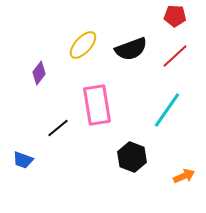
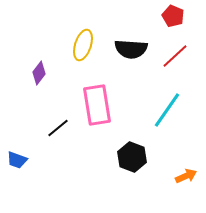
red pentagon: moved 2 px left; rotated 20 degrees clockwise
yellow ellipse: rotated 24 degrees counterclockwise
black semicircle: rotated 24 degrees clockwise
blue trapezoid: moved 6 px left
orange arrow: moved 2 px right
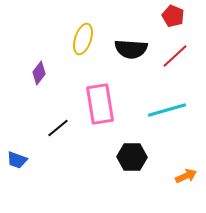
yellow ellipse: moved 6 px up
pink rectangle: moved 3 px right, 1 px up
cyan line: rotated 39 degrees clockwise
black hexagon: rotated 20 degrees counterclockwise
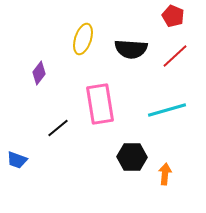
orange arrow: moved 21 px left, 2 px up; rotated 60 degrees counterclockwise
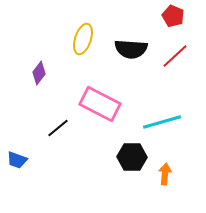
pink rectangle: rotated 54 degrees counterclockwise
cyan line: moved 5 px left, 12 px down
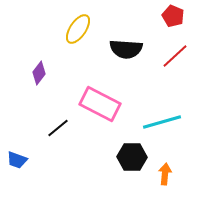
yellow ellipse: moved 5 px left, 10 px up; rotated 16 degrees clockwise
black semicircle: moved 5 px left
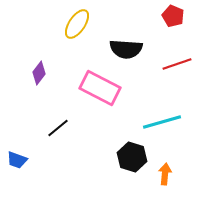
yellow ellipse: moved 1 px left, 5 px up
red line: moved 2 px right, 8 px down; rotated 24 degrees clockwise
pink rectangle: moved 16 px up
black hexagon: rotated 16 degrees clockwise
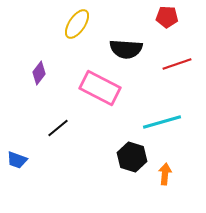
red pentagon: moved 6 px left, 1 px down; rotated 20 degrees counterclockwise
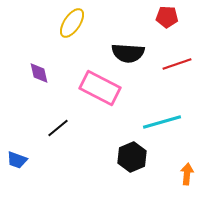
yellow ellipse: moved 5 px left, 1 px up
black semicircle: moved 2 px right, 4 px down
purple diamond: rotated 50 degrees counterclockwise
black hexagon: rotated 20 degrees clockwise
orange arrow: moved 22 px right
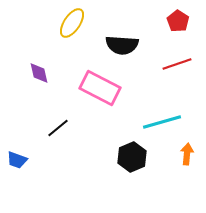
red pentagon: moved 11 px right, 4 px down; rotated 30 degrees clockwise
black semicircle: moved 6 px left, 8 px up
orange arrow: moved 20 px up
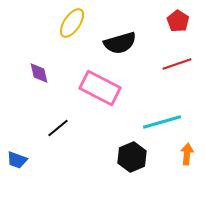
black semicircle: moved 2 px left, 2 px up; rotated 20 degrees counterclockwise
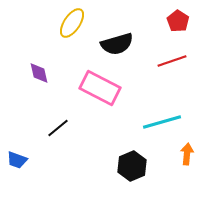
black semicircle: moved 3 px left, 1 px down
red line: moved 5 px left, 3 px up
black hexagon: moved 9 px down
